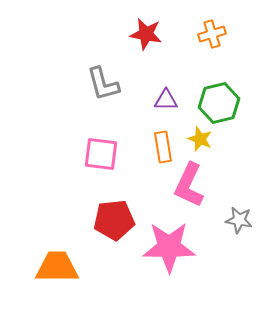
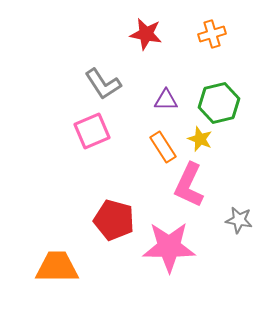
gray L-shape: rotated 18 degrees counterclockwise
orange rectangle: rotated 24 degrees counterclockwise
pink square: moved 9 px left, 23 px up; rotated 30 degrees counterclockwise
red pentagon: rotated 21 degrees clockwise
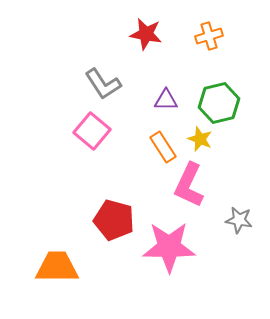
orange cross: moved 3 px left, 2 px down
pink square: rotated 27 degrees counterclockwise
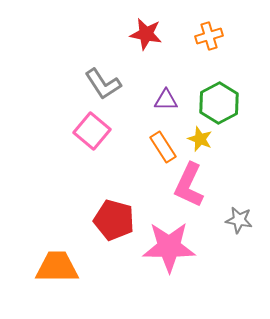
green hexagon: rotated 15 degrees counterclockwise
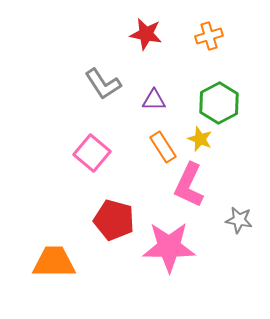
purple triangle: moved 12 px left
pink square: moved 22 px down
orange trapezoid: moved 3 px left, 5 px up
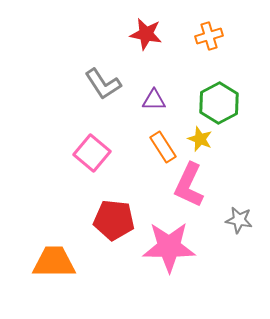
red pentagon: rotated 9 degrees counterclockwise
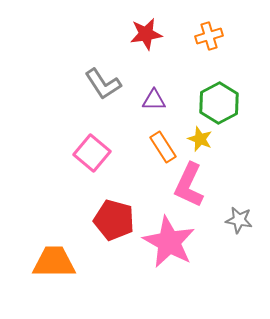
red star: rotated 20 degrees counterclockwise
red pentagon: rotated 9 degrees clockwise
pink star: moved 5 px up; rotated 28 degrees clockwise
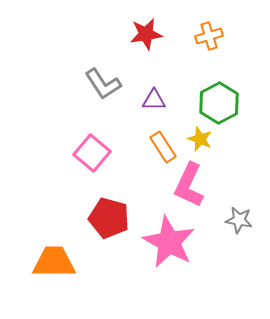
red pentagon: moved 5 px left, 2 px up
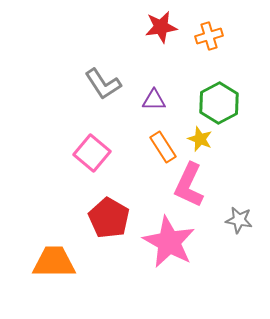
red star: moved 15 px right, 7 px up
red pentagon: rotated 15 degrees clockwise
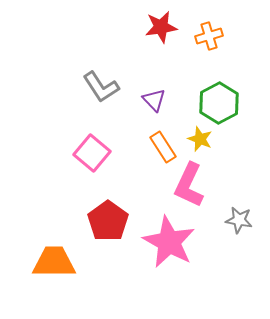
gray L-shape: moved 2 px left, 3 px down
purple triangle: rotated 45 degrees clockwise
red pentagon: moved 1 px left, 3 px down; rotated 6 degrees clockwise
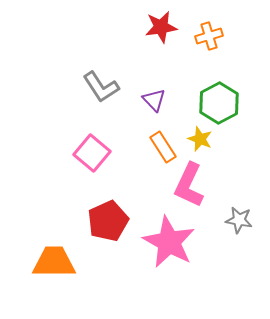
red pentagon: rotated 12 degrees clockwise
